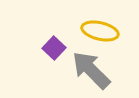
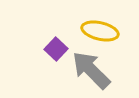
purple square: moved 2 px right, 1 px down
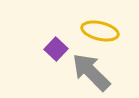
gray arrow: moved 2 px down
